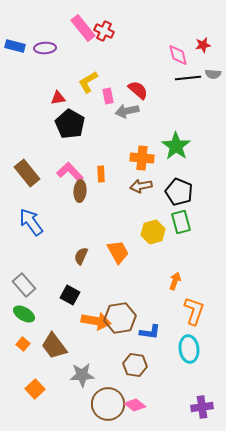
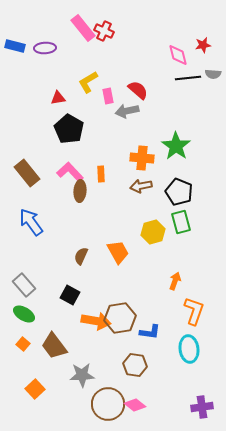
black pentagon at (70, 124): moved 1 px left, 5 px down
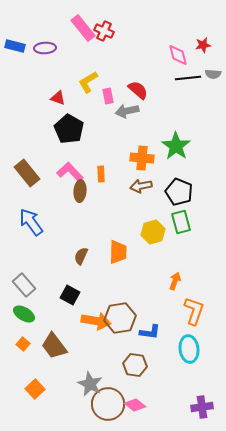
red triangle at (58, 98): rotated 28 degrees clockwise
orange trapezoid at (118, 252): rotated 30 degrees clockwise
gray star at (82, 375): moved 8 px right, 9 px down; rotated 30 degrees clockwise
